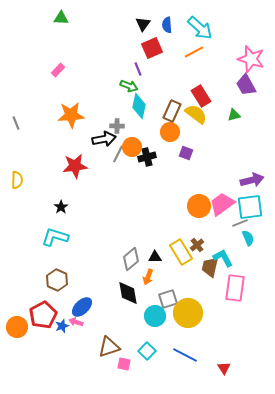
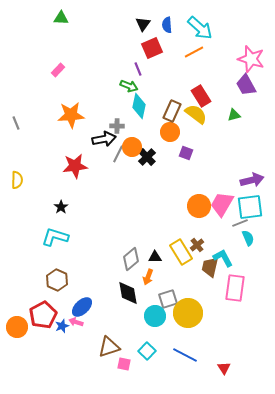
black cross at (147, 157): rotated 30 degrees counterclockwise
pink trapezoid at (222, 204): rotated 24 degrees counterclockwise
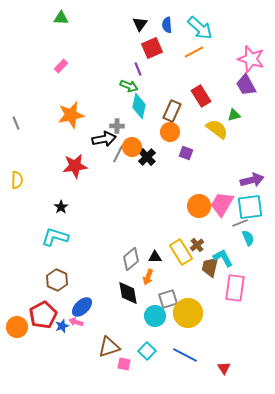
black triangle at (143, 24): moved 3 px left
pink rectangle at (58, 70): moved 3 px right, 4 px up
yellow semicircle at (196, 114): moved 21 px right, 15 px down
orange star at (71, 115): rotated 8 degrees counterclockwise
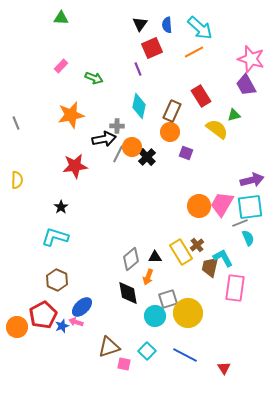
green arrow at (129, 86): moved 35 px left, 8 px up
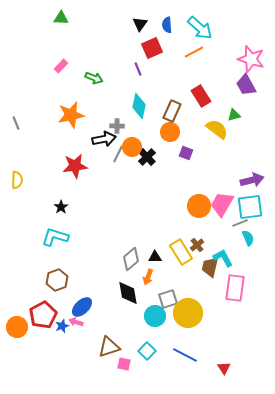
brown hexagon at (57, 280): rotated 15 degrees clockwise
